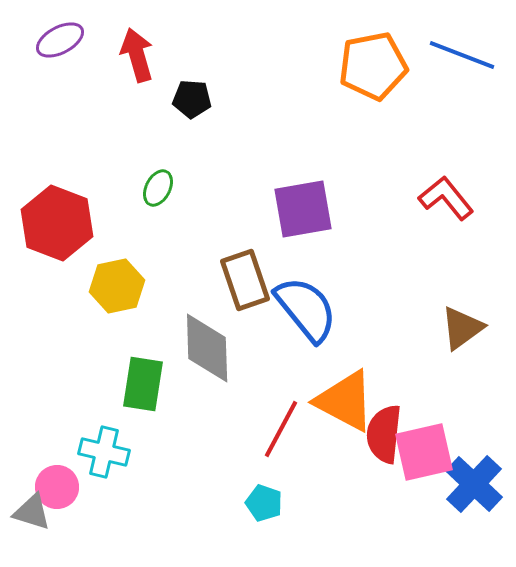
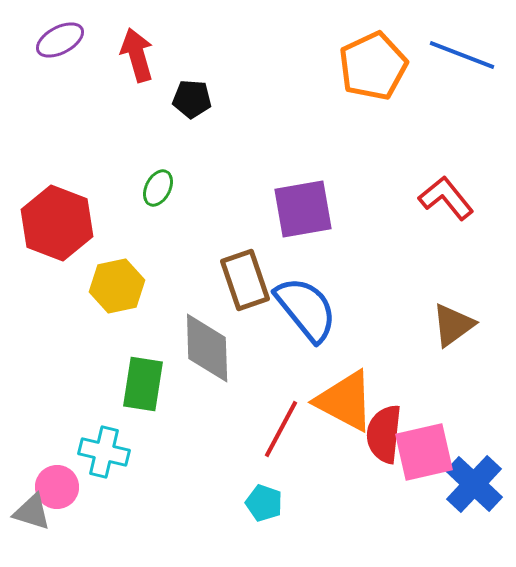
orange pentagon: rotated 14 degrees counterclockwise
brown triangle: moved 9 px left, 3 px up
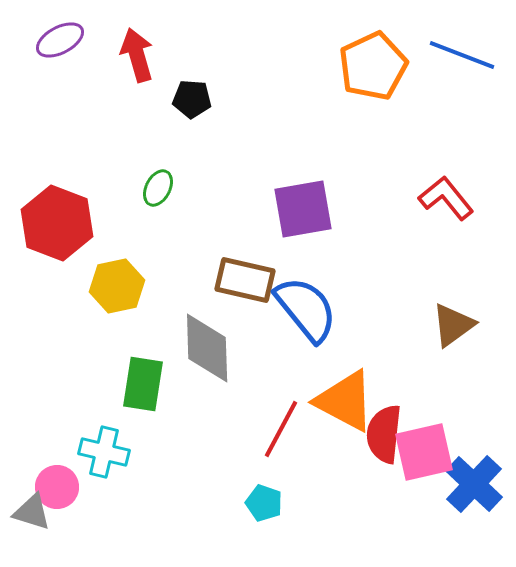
brown rectangle: rotated 58 degrees counterclockwise
